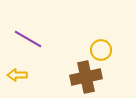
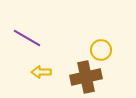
purple line: moved 1 px left, 1 px up
yellow arrow: moved 24 px right, 3 px up
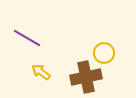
yellow circle: moved 3 px right, 3 px down
yellow arrow: rotated 36 degrees clockwise
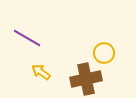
brown cross: moved 2 px down
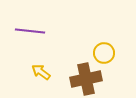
purple line: moved 3 px right, 7 px up; rotated 24 degrees counterclockwise
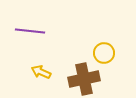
yellow arrow: rotated 12 degrees counterclockwise
brown cross: moved 2 px left
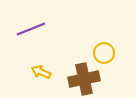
purple line: moved 1 px right, 2 px up; rotated 28 degrees counterclockwise
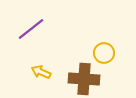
purple line: rotated 16 degrees counterclockwise
brown cross: rotated 16 degrees clockwise
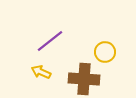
purple line: moved 19 px right, 12 px down
yellow circle: moved 1 px right, 1 px up
